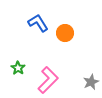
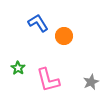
orange circle: moved 1 px left, 3 px down
pink L-shape: rotated 120 degrees clockwise
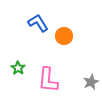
pink L-shape: rotated 20 degrees clockwise
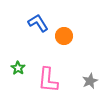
gray star: moved 1 px left, 1 px up
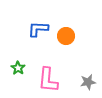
blue L-shape: moved 6 px down; rotated 55 degrees counterclockwise
orange circle: moved 2 px right
gray star: moved 2 px left, 1 px down; rotated 14 degrees clockwise
